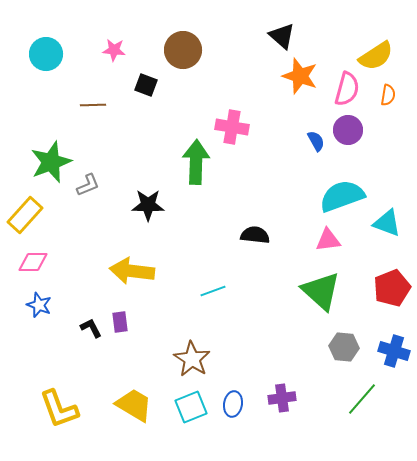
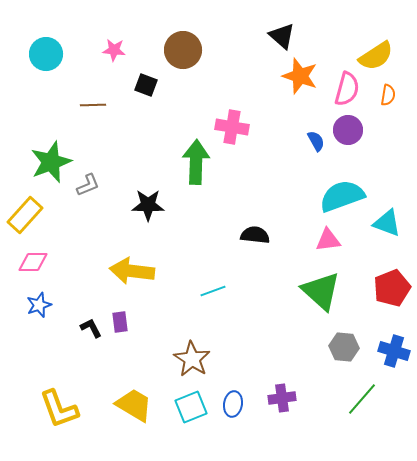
blue star: rotated 30 degrees clockwise
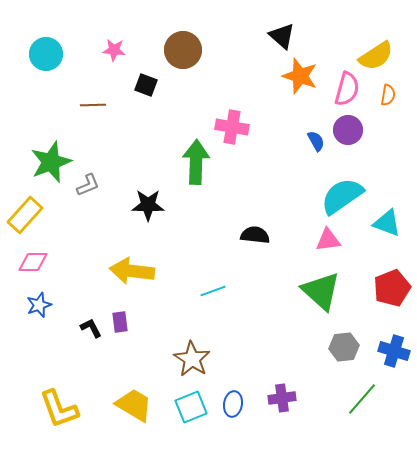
cyan semicircle: rotated 15 degrees counterclockwise
gray hexagon: rotated 12 degrees counterclockwise
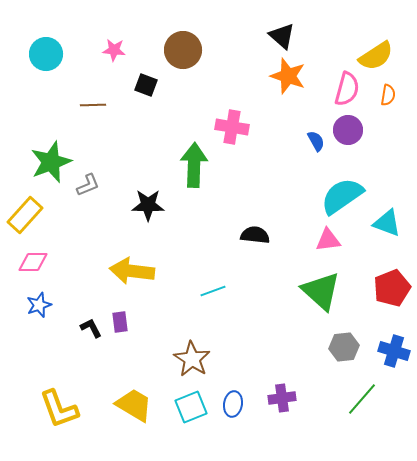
orange star: moved 12 px left
green arrow: moved 2 px left, 3 px down
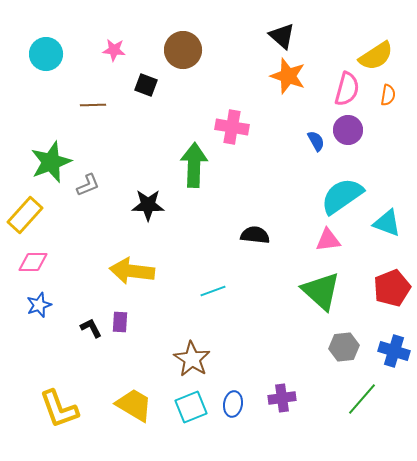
purple rectangle: rotated 10 degrees clockwise
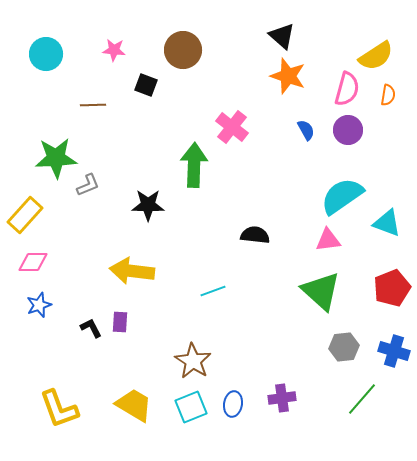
pink cross: rotated 28 degrees clockwise
blue semicircle: moved 10 px left, 11 px up
green star: moved 5 px right, 4 px up; rotated 18 degrees clockwise
brown star: moved 1 px right, 2 px down
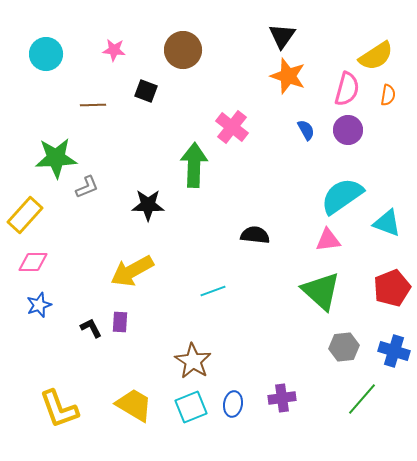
black triangle: rotated 24 degrees clockwise
black square: moved 6 px down
gray L-shape: moved 1 px left, 2 px down
yellow arrow: rotated 36 degrees counterclockwise
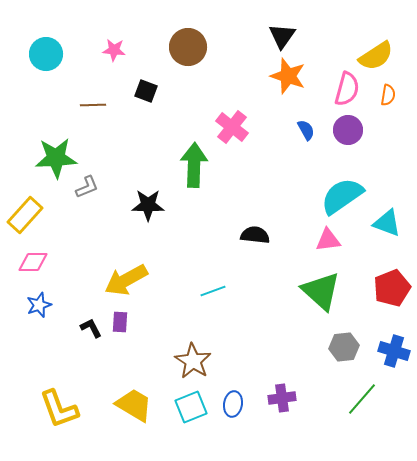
brown circle: moved 5 px right, 3 px up
yellow arrow: moved 6 px left, 9 px down
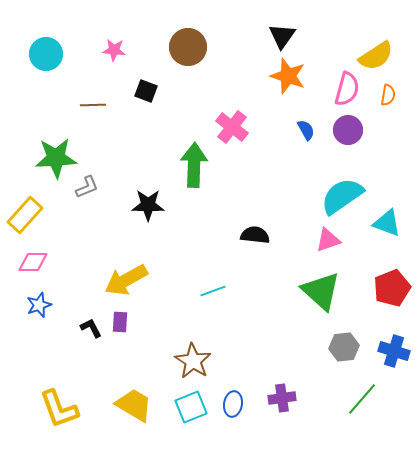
pink triangle: rotated 12 degrees counterclockwise
